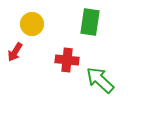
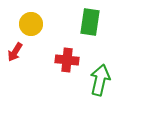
yellow circle: moved 1 px left
green arrow: rotated 60 degrees clockwise
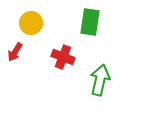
yellow circle: moved 1 px up
red cross: moved 4 px left, 3 px up; rotated 15 degrees clockwise
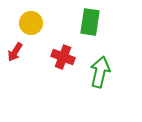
green arrow: moved 8 px up
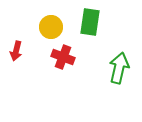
yellow circle: moved 20 px right, 4 px down
red arrow: moved 1 px right, 1 px up; rotated 18 degrees counterclockwise
green arrow: moved 19 px right, 4 px up
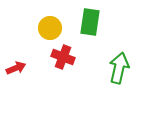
yellow circle: moved 1 px left, 1 px down
red arrow: moved 17 px down; rotated 126 degrees counterclockwise
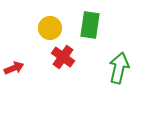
green rectangle: moved 3 px down
red cross: rotated 15 degrees clockwise
red arrow: moved 2 px left
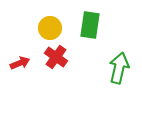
red cross: moved 7 px left
red arrow: moved 6 px right, 5 px up
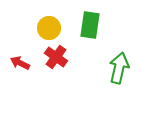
yellow circle: moved 1 px left
red arrow: rotated 132 degrees counterclockwise
